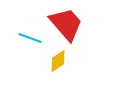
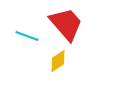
cyan line: moved 3 px left, 2 px up
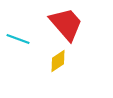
cyan line: moved 9 px left, 3 px down
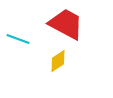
red trapezoid: rotated 21 degrees counterclockwise
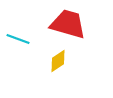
red trapezoid: moved 2 px right; rotated 12 degrees counterclockwise
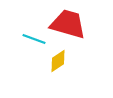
cyan line: moved 16 px right
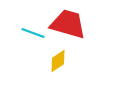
cyan line: moved 1 px left, 6 px up
